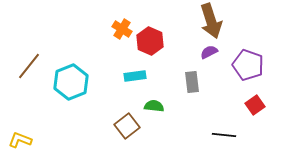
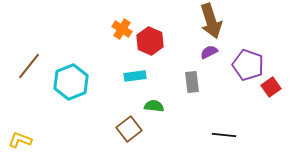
red square: moved 16 px right, 18 px up
brown square: moved 2 px right, 3 px down
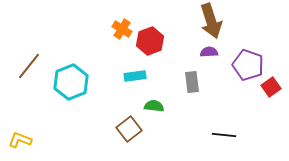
red hexagon: rotated 16 degrees clockwise
purple semicircle: rotated 24 degrees clockwise
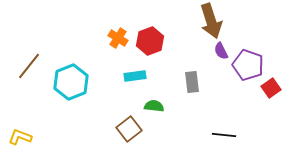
orange cross: moved 4 px left, 9 px down
purple semicircle: moved 12 px right, 1 px up; rotated 114 degrees counterclockwise
red square: moved 1 px down
yellow L-shape: moved 3 px up
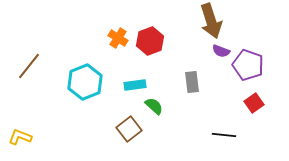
purple semicircle: rotated 42 degrees counterclockwise
cyan rectangle: moved 9 px down
cyan hexagon: moved 14 px right
red square: moved 17 px left, 15 px down
green semicircle: rotated 36 degrees clockwise
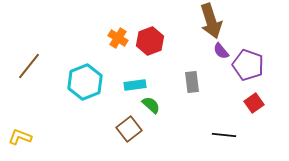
purple semicircle: rotated 30 degrees clockwise
green semicircle: moved 3 px left, 1 px up
